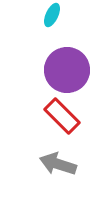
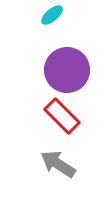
cyan ellipse: rotated 25 degrees clockwise
gray arrow: rotated 15 degrees clockwise
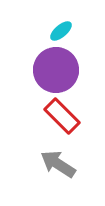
cyan ellipse: moved 9 px right, 16 px down
purple circle: moved 11 px left
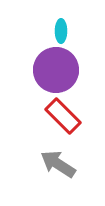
cyan ellipse: rotated 50 degrees counterclockwise
red rectangle: moved 1 px right
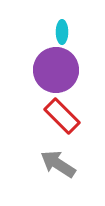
cyan ellipse: moved 1 px right, 1 px down
red rectangle: moved 1 px left
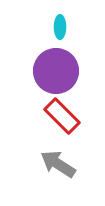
cyan ellipse: moved 2 px left, 5 px up
purple circle: moved 1 px down
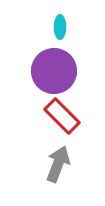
purple circle: moved 2 px left
gray arrow: rotated 78 degrees clockwise
